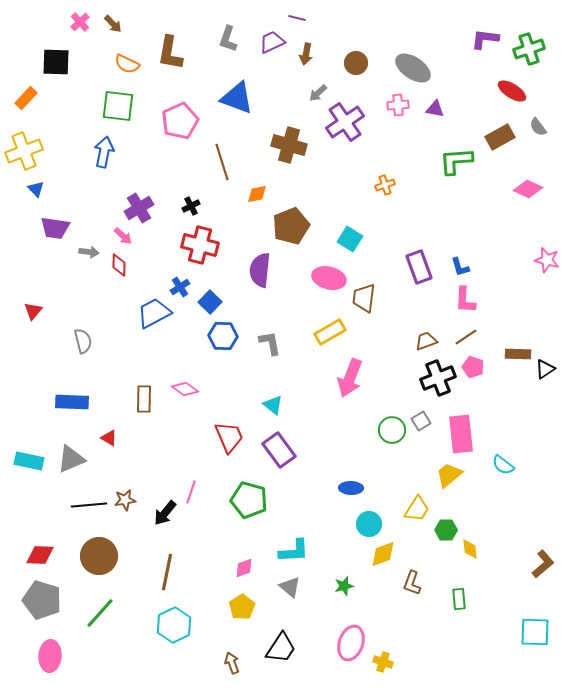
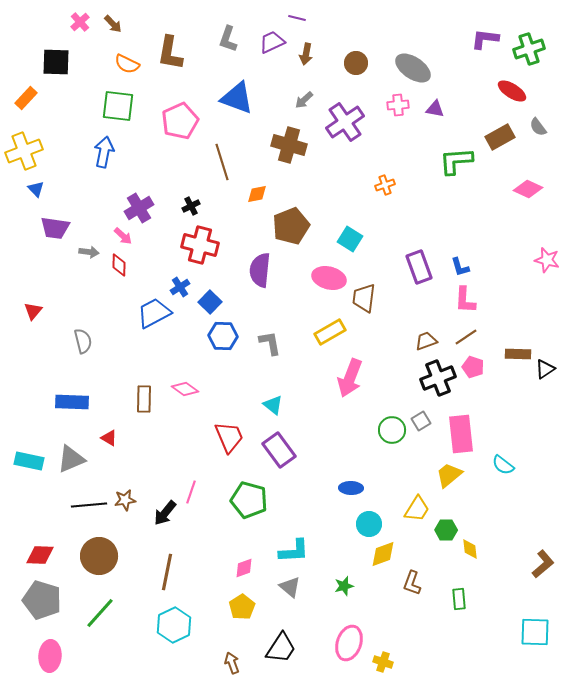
gray arrow at (318, 93): moved 14 px left, 7 px down
pink ellipse at (351, 643): moved 2 px left
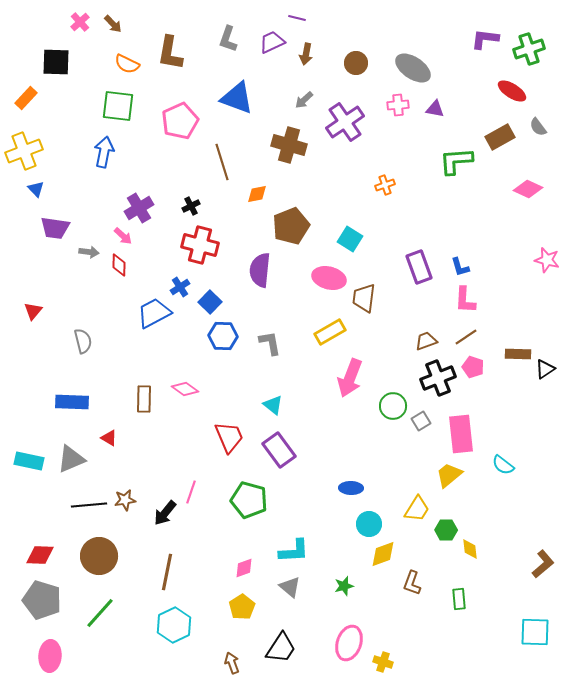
green circle at (392, 430): moved 1 px right, 24 px up
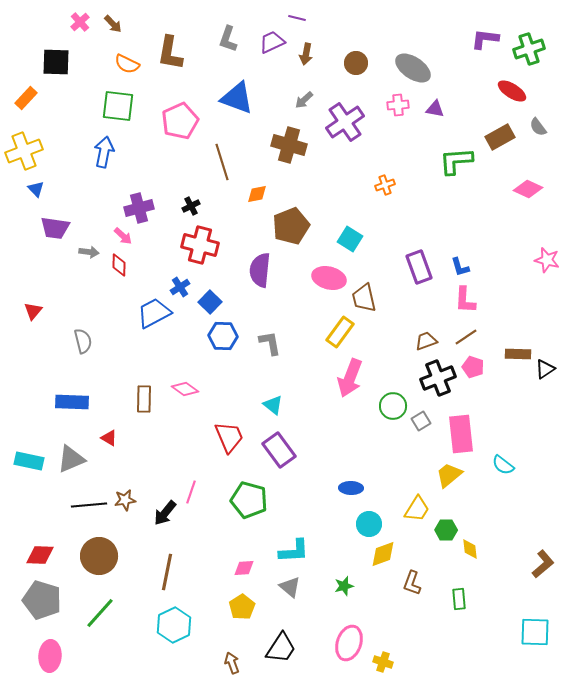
purple cross at (139, 208): rotated 16 degrees clockwise
brown trapezoid at (364, 298): rotated 20 degrees counterclockwise
yellow rectangle at (330, 332): moved 10 px right; rotated 24 degrees counterclockwise
pink diamond at (244, 568): rotated 15 degrees clockwise
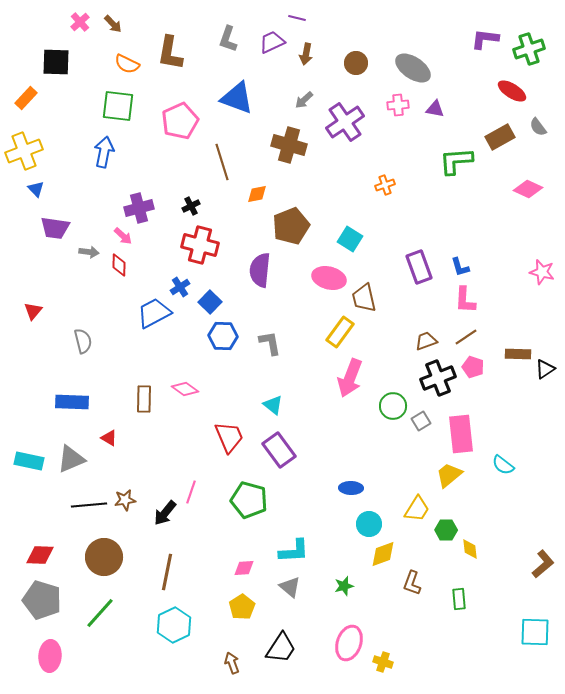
pink star at (547, 260): moved 5 px left, 12 px down
brown circle at (99, 556): moved 5 px right, 1 px down
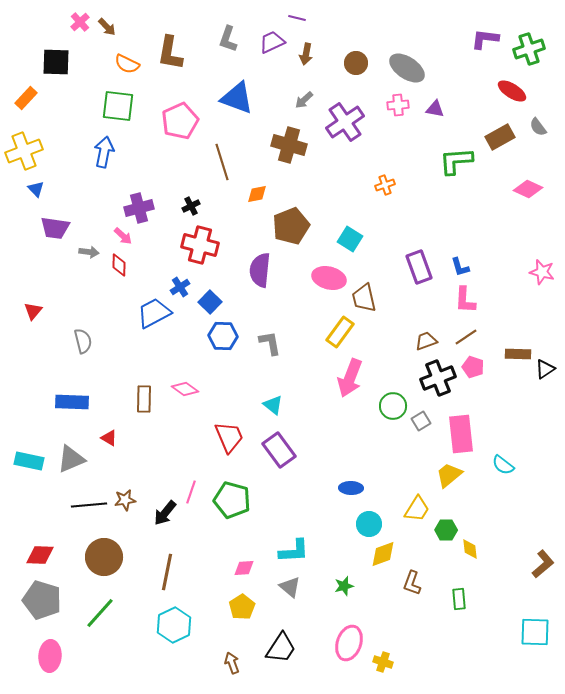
brown arrow at (113, 24): moved 6 px left, 3 px down
gray ellipse at (413, 68): moved 6 px left
green pentagon at (249, 500): moved 17 px left
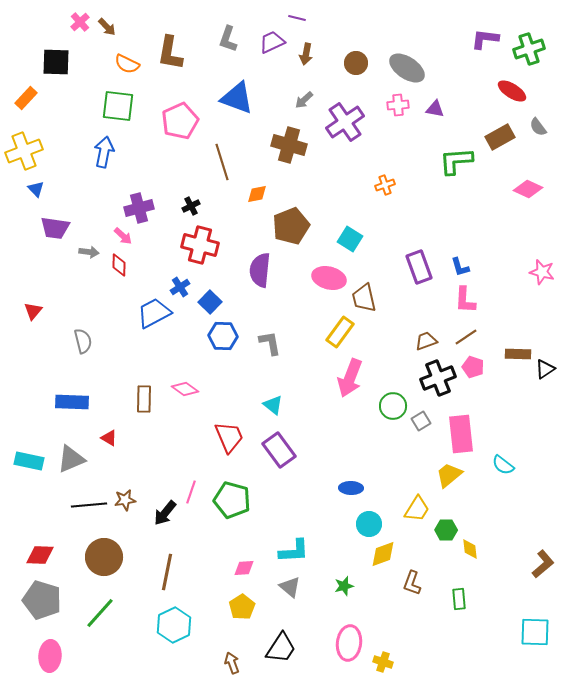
pink ellipse at (349, 643): rotated 12 degrees counterclockwise
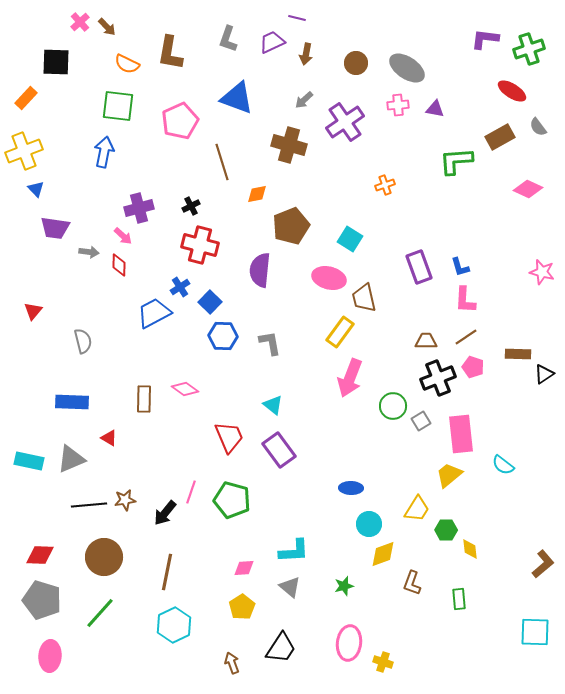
brown trapezoid at (426, 341): rotated 20 degrees clockwise
black triangle at (545, 369): moved 1 px left, 5 px down
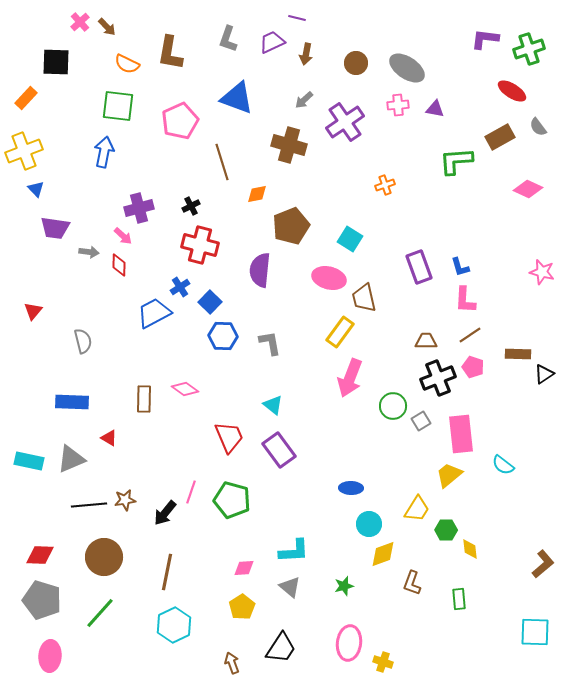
brown line at (466, 337): moved 4 px right, 2 px up
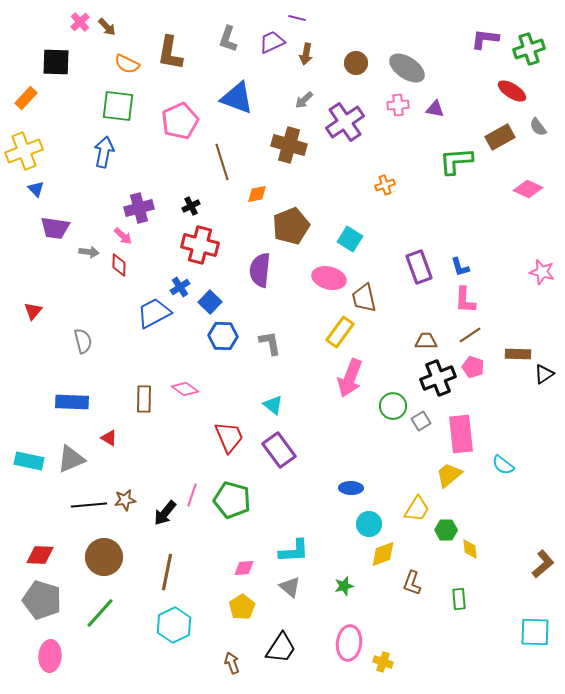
pink line at (191, 492): moved 1 px right, 3 px down
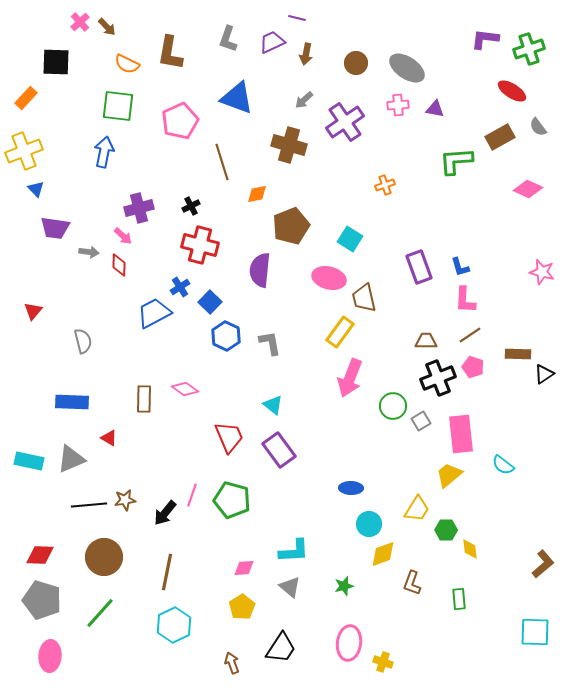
blue hexagon at (223, 336): moved 3 px right; rotated 24 degrees clockwise
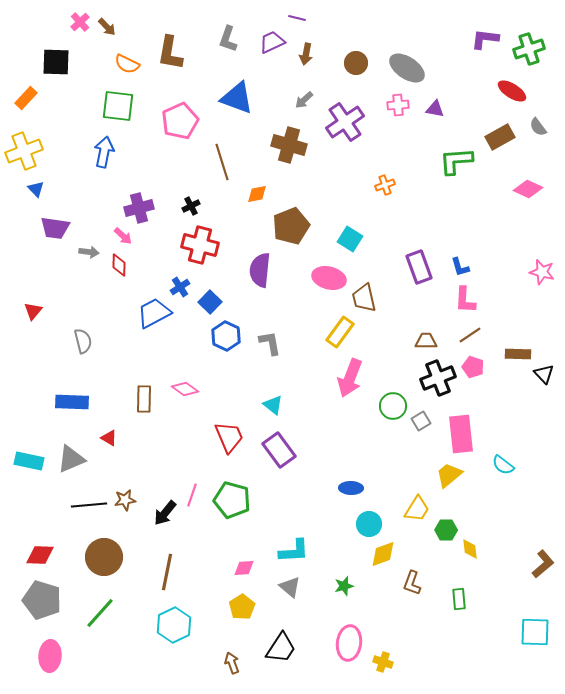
black triangle at (544, 374): rotated 40 degrees counterclockwise
